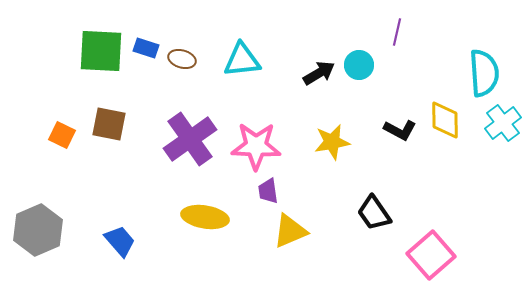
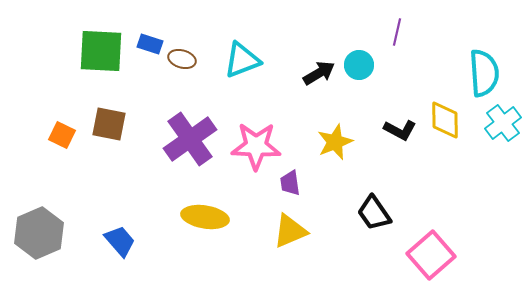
blue rectangle: moved 4 px right, 4 px up
cyan triangle: rotated 15 degrees counterclockwise
yellow star: moved 3 px right; rotated 12 degrees counterclockwise
purple trapezoid: moved 22 px right, 8 px up
gray hexagon: moved 1 px right, 3 px down
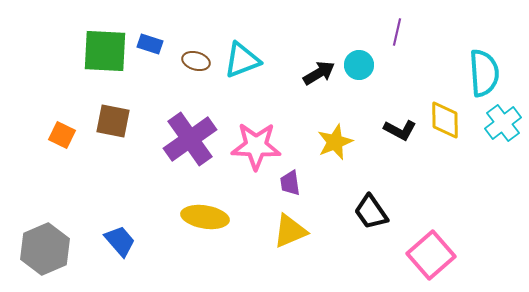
green square: moved 4 px right
brown ellipse: moved 14 px right, 2 px down
brown square: moved 4 px right, 3 px up
black trapezoid: moved 3 px left, 1 px up
gray hexagon: moved 6 px right, 16 px down
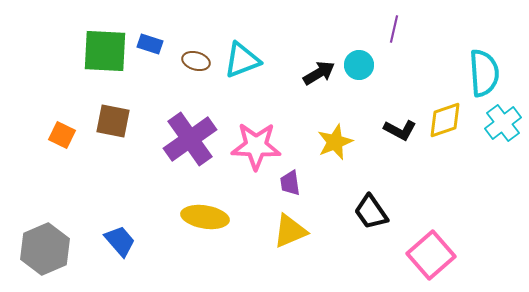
purple line: moved 3 px left, 3 px up
yellow diamond: rotated 72 degrees clockwise
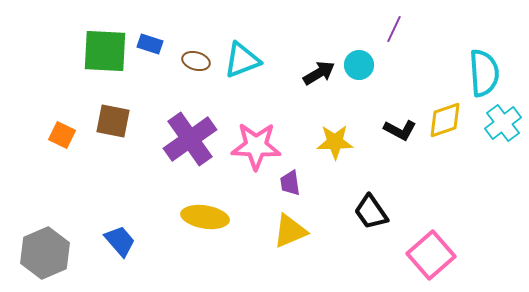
purple line: rotated 12 degrees clockwise
yellow star: rotated 21 degrees clockwise
gray hexagon: moved 4 px down
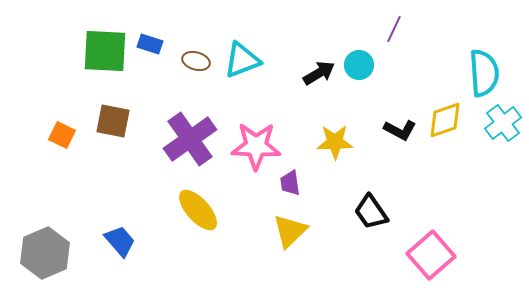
yellow ellipse: moved 7 px left, 7 px up; rotated 39 degrees clockwise
yellow triangle: rotated 21 degrees counterclockwise
